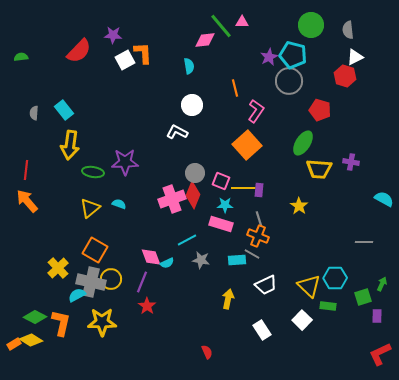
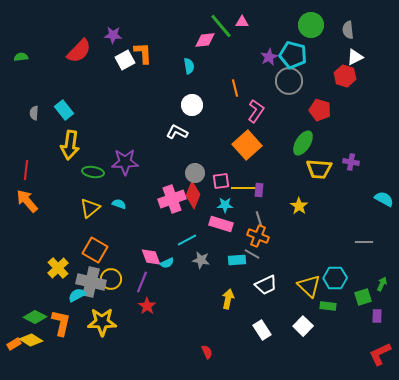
pink square at (221, 181): rotated 30 degrees counterclockwise
white square at (302, 320): moved 1 px right, 6 px down
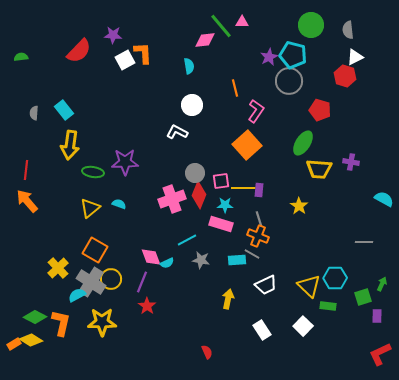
red diamond at (193, 195): moved 6 px right
gray cross at (91, 282): rotated 20 degrees clockwise
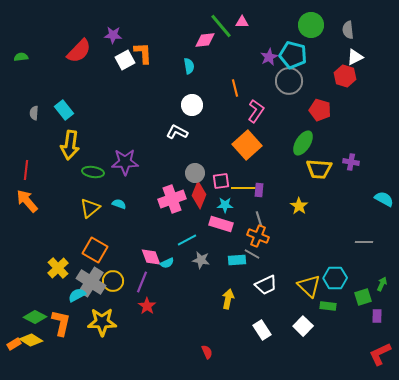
yellow circle at (111, 279): moved 2 px right, 2 px down
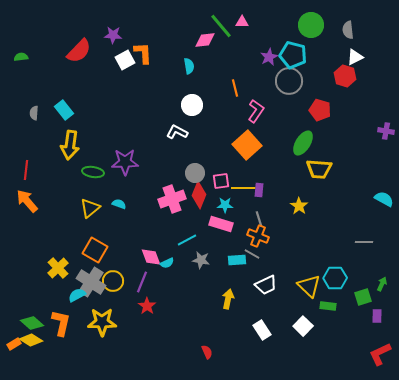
purple cross at (351, 162): moved 35 px right, 31 px up
green diamond at (35, 317): moved 3 px left, 6 px down; rotated 15 degrees clockwise
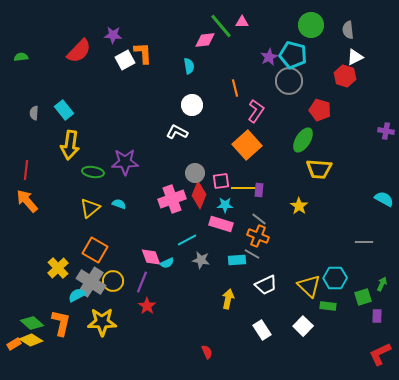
green ellipse at (303, 143): moved 3 px up
gray line at (259, 219): rotated 35 degrees counterclockwise
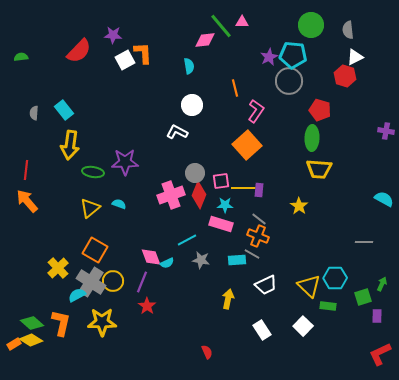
cyan pentagon at (293, 55): rotated 8 degrees counterclockwise
green ellipse at (303, 140): moved 9 px right, 2 px up; rotated 30 degrees counterclockwise
pink cross at (172, 199): moved 1 px left, 4 px up
